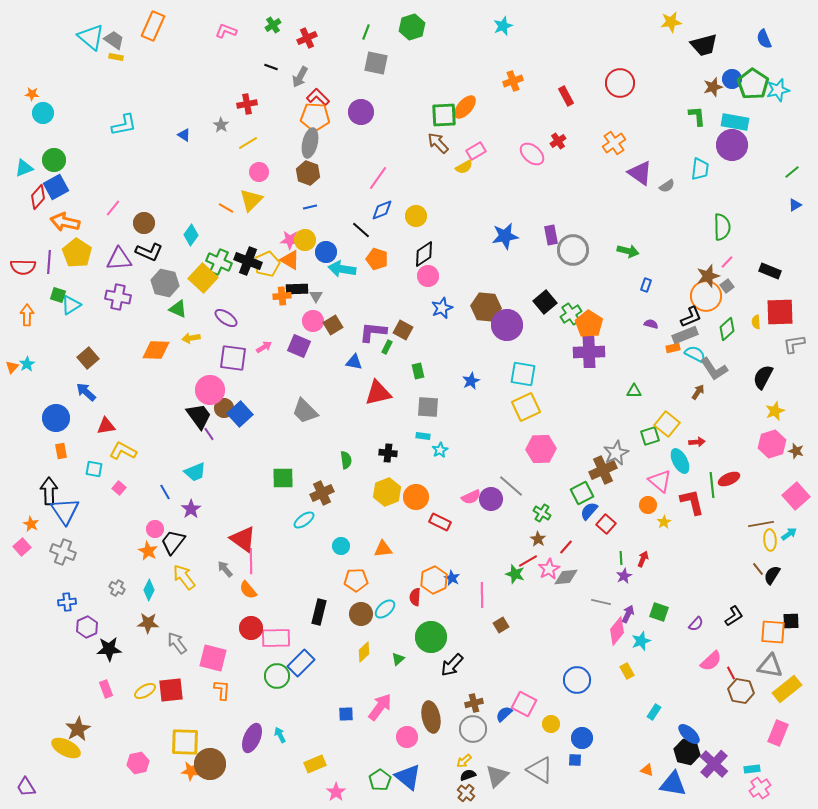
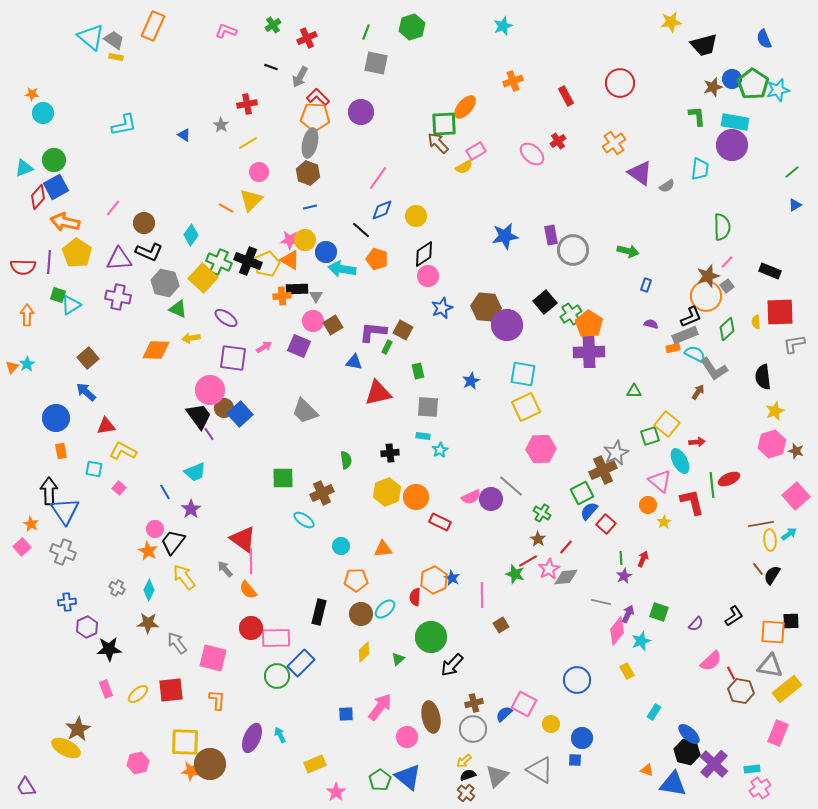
green square at (444, 115): moved 9 px down
black semicircle at (763, 377): rotated 35 degrees counterclockwise
black cross at (388, 453): moved 2 px right; rotated 12 degrees counterclockwise
cyan ellipse at (304, 520): rotated 70 degrees clockwise
orange L-shape at (222, 690): moved 5 px left, 10 px down
yellow ellipse at (145, 691): moved 7 px left, 3 px down; rotated 10 degrees counterclockwise
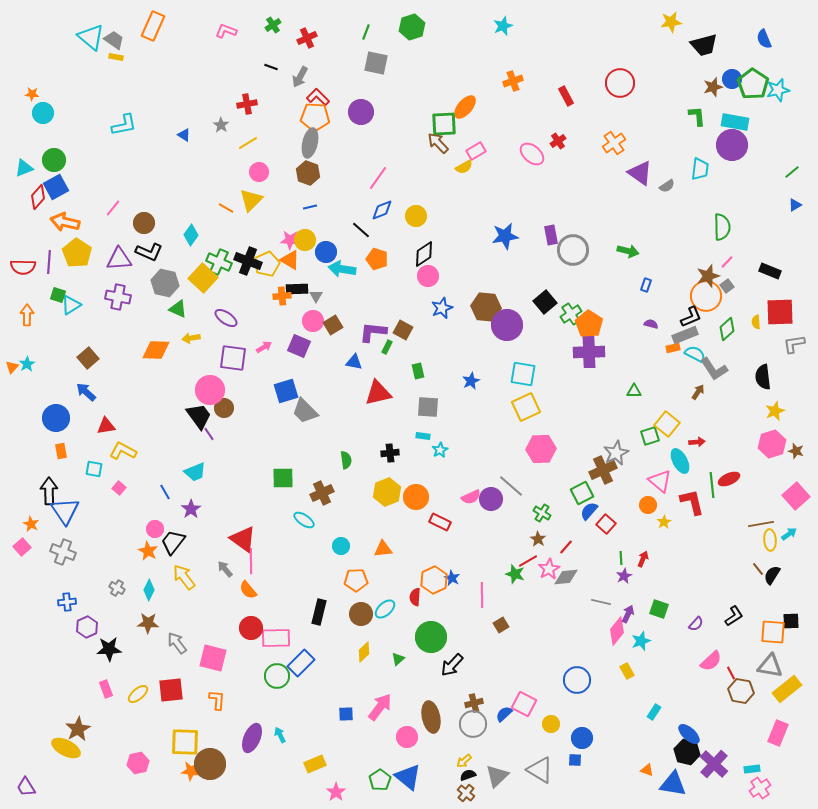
blue square at (240, 414): moved 46 px right, 23 px up; rotated 25 degrees clockwise
green square at (659, 612): moved 3 px up
gray circle at (473, 729): moved 5 px up
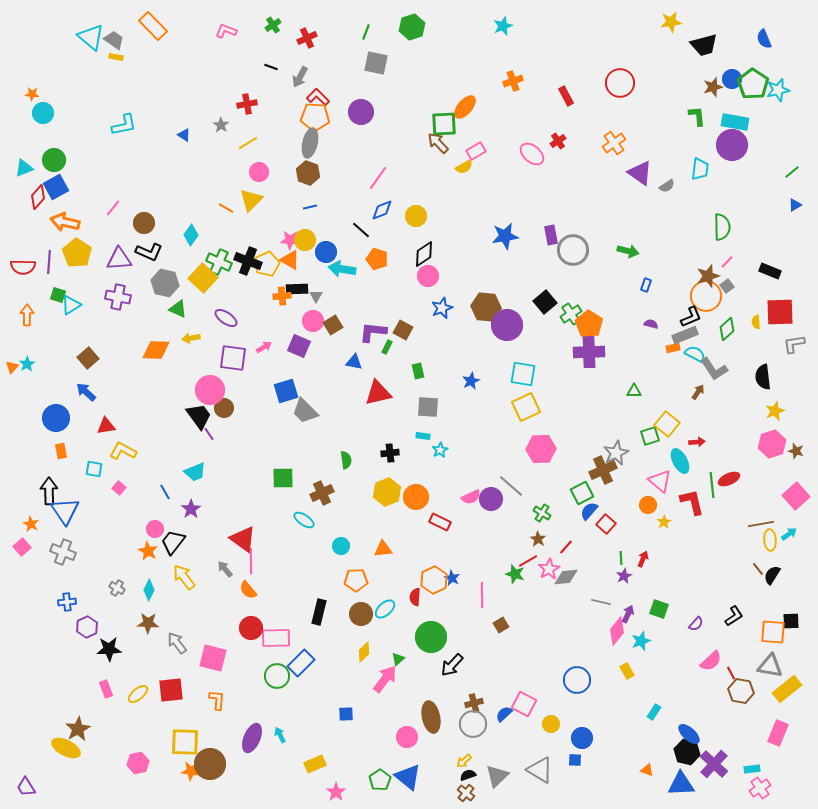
orange rectangle at (153, 26): rotated 68 degrees counterclockwise
pink arrow at (380, 707): moved 5 px right, 28 px up
blue triangle at (673, 784): moved 8 px right; rotated 12 degrees counterclockwise
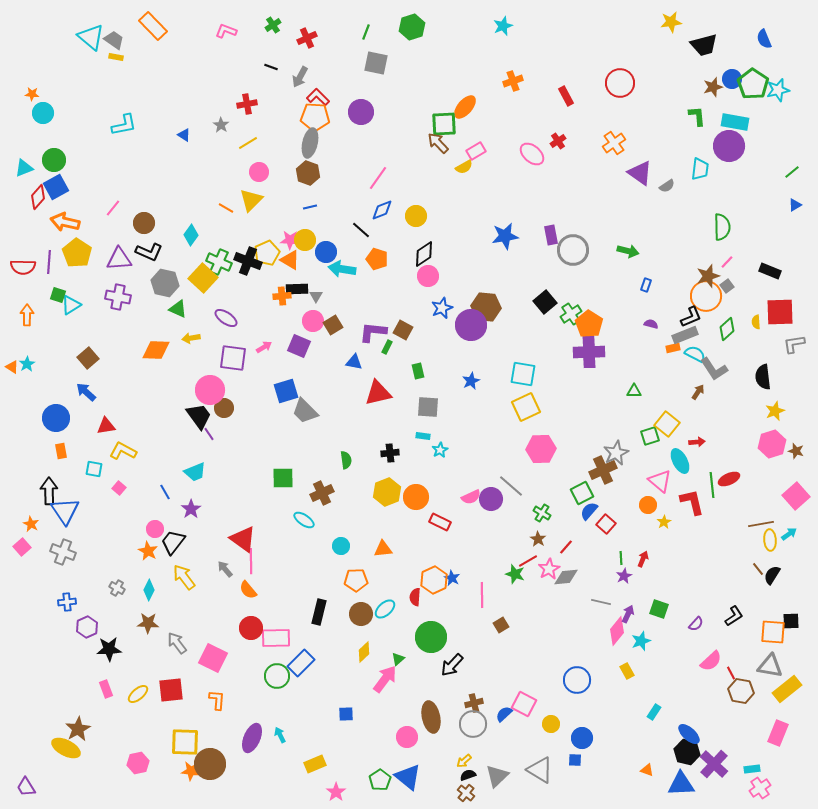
purple circle at (732, 145): moved 3 px left, 1 px down
yellow pentagon at (267, 264): moved 11 px up
purple circle at (507, 325): moved 36 px left
orange triangle at (12, 367): rotated 40 degrees counterclockwise
pink square at (213, 658): rotated 12 degrees clockwise
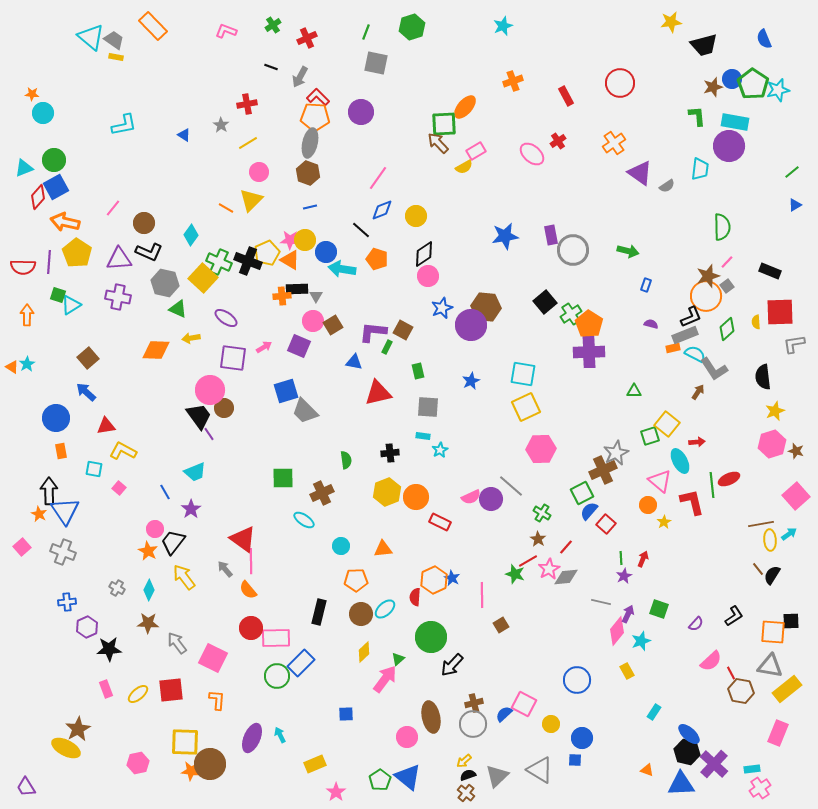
orange star at (31, 524): moved 8 px right, 10 px up
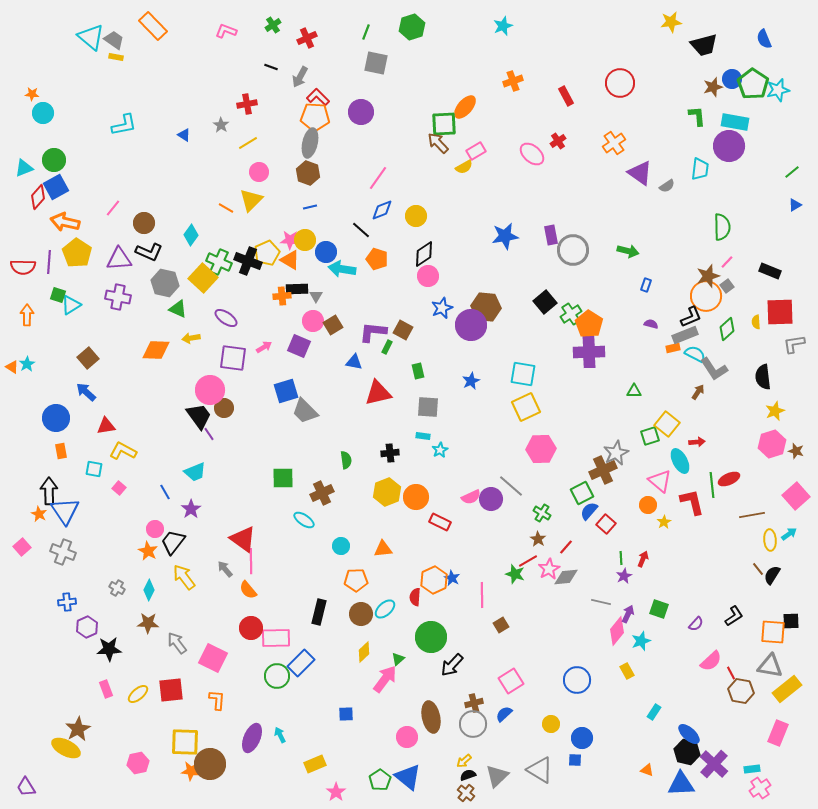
brown line at (761, 524): moved 9 px left, 9 px up
pink square at (524, 704): moved 13 px left, 23 px up; rotated 30 degrees clockwise
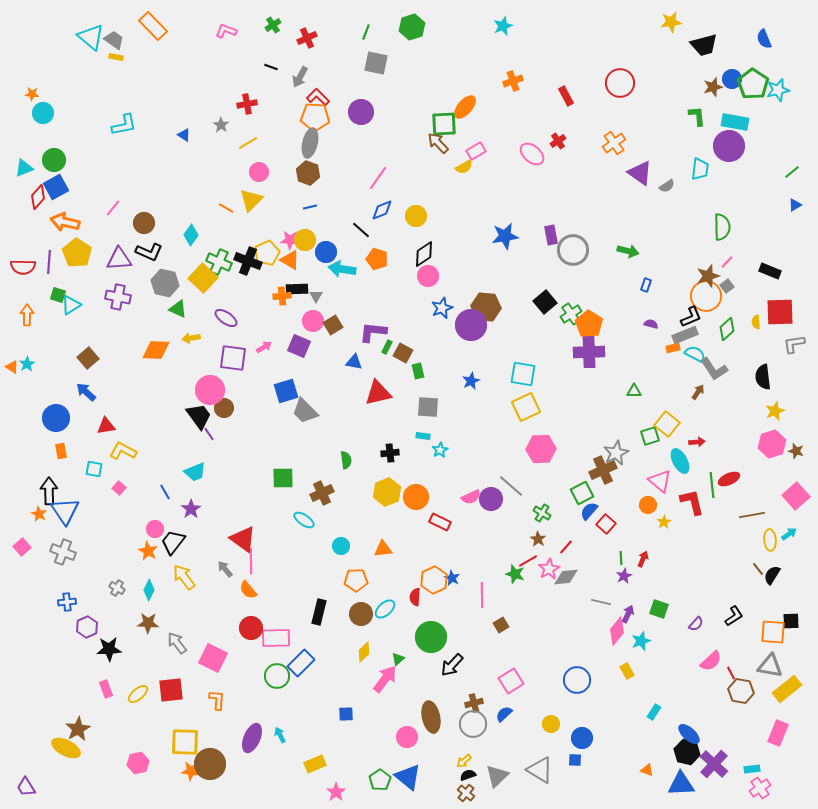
brown square at (403, 330): moved 23 px down
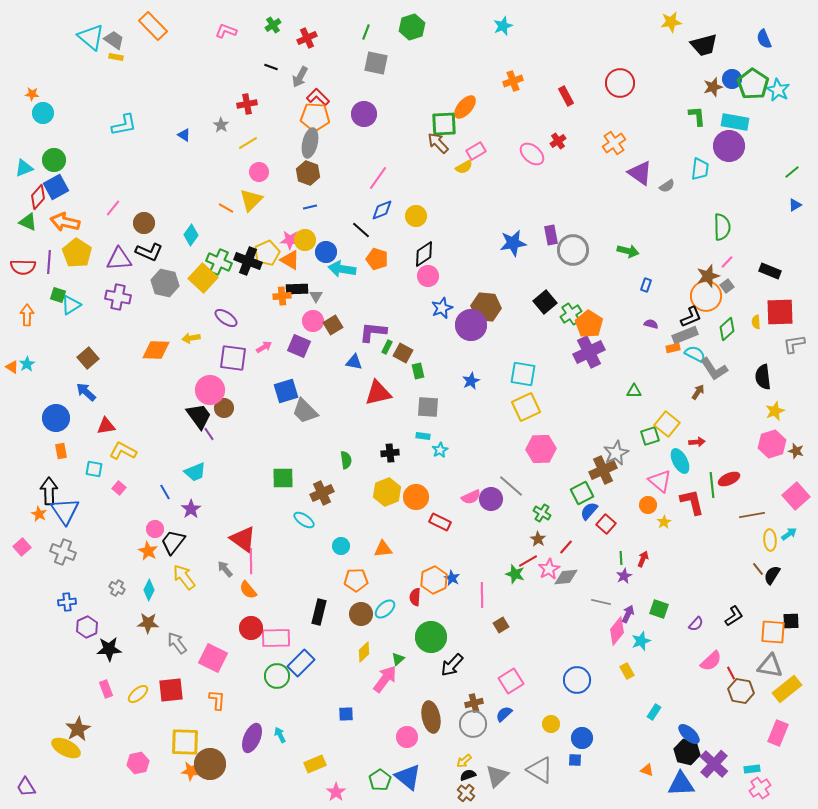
cyan star at (778, 90): rotated 30 degrees counterclockwise
purple circle at (361, 112): moved 3 px right, 2 px down
blue star at (505, 236): moved 8 px right, 7 px down
green triangle at (178, 309): moved 150 px left, 87 px up
purple cross at (589, 352): rotated 24 degrees counterclockwise
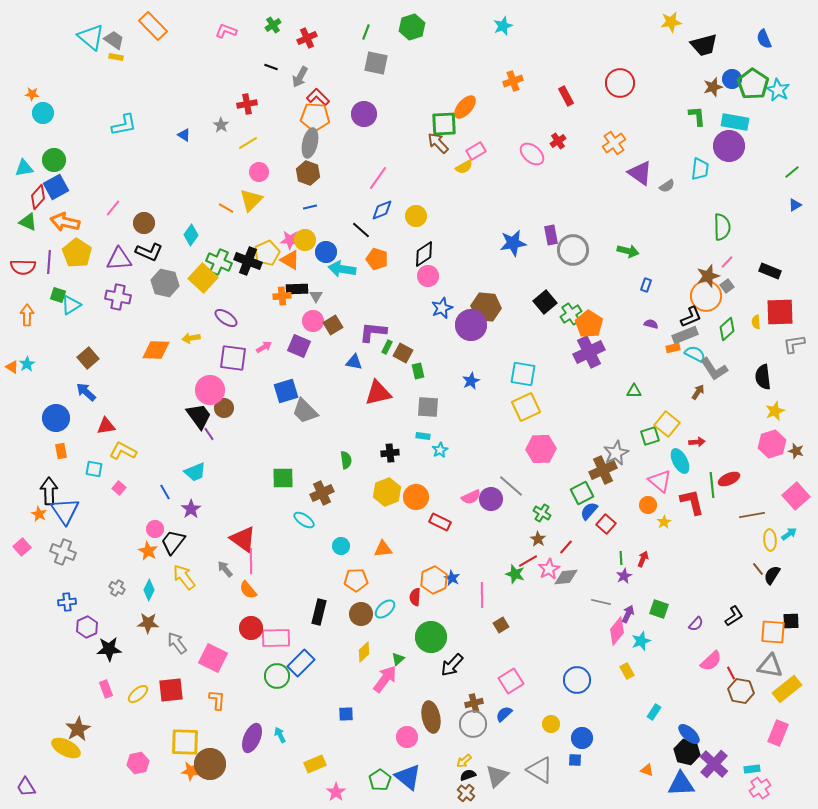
cyan triangle at (24, 168): rotated 12 degrees clockwise
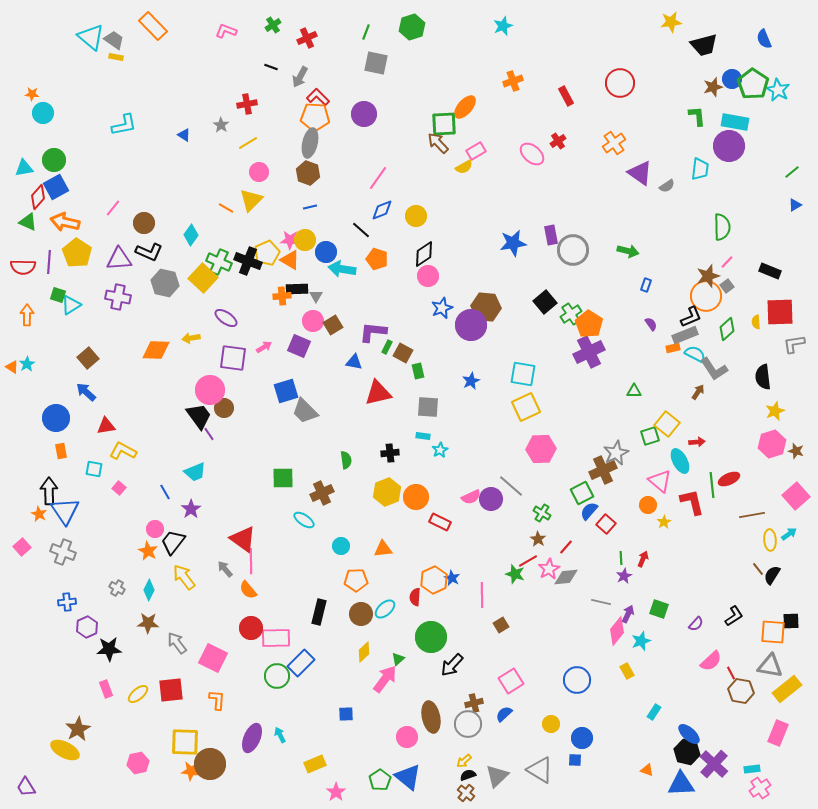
purple semicircle at (651, 324): rotated 40 degrees clockwise
gray circle at (473, 724): moved 5 px left
yellow ellipse at (66, 748): moved 1 px left, 2 px down
